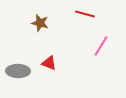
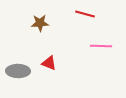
brown star: rotated 18 degrees counterclockwise
pink line: rotated 60 degrees clockwise
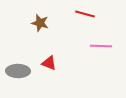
brown star: rotated 18 degrees clockwise
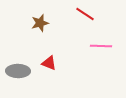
red line: rotated 18 degrees clockwise
brown star: rotated 30 degrees counterclockwise
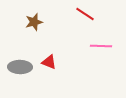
brown star: moved 6 px left, 1 px up
red triangle: moved 1 px up
gray ellipse: moved 2 px right, 4 px up
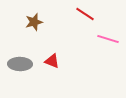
pink line: moved 7 px right, 7 px up; rotated 15 degrees clockwise
red triangle: moved 3 px right, 1 px up
gray ellipse: moved 3 px up
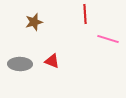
red line: rotated 54 degrees clockwise
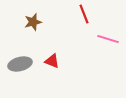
red line: moved 1 px left; rotated 18 degrees counterclockwise
brown star: moved 1 px left
gray ellipse: rotated 15 degrees counterclockwise
